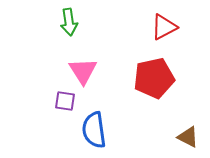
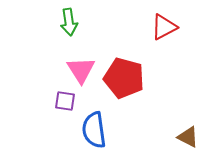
pink triangle: moved 2 px left, 1 px up
red pentagon: moved 30 px left; rotated 27 degrees clockwise
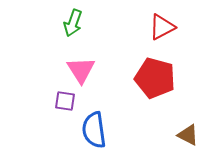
green arrow: moved 4 px right, 1 px down; rotated 28 degrees clockwise
red triangle: moved 2 px left
red pentagon: moved 31 px right
brown triangle: moved 2 px up
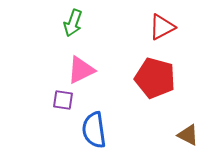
pink triangle: rotated 36 degrees clockwise
purple square: moved 2 px left, 1 px up
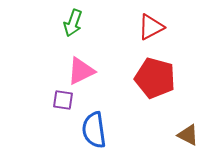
red triangle: moved 11 px left
pink triangle: moved 1 px down
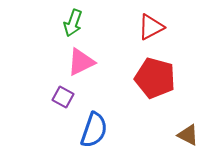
pink triangle: moved 9 px up
purple square: moved 3 px up; rotated 20 degrees clockwise
blue semicircle: rotated 153 degrees counterclockwise
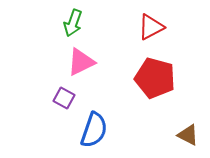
purple square: moved 1 px right, 1 px down
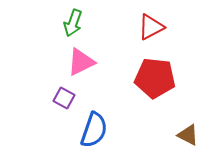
red pentagon: rotated 9 degrees counterclockwise
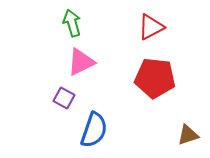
green arrow: moved 1 px left; rotated 144 degrees clockwise
brown triangle: rotated 45 degrees counterclockwise
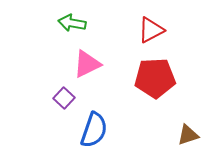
green arrow: rotated 64 degrees counterclockwise
red triangle: moved 3 px down
pink triangle: moved 6 px right, 2 px down
red pentagon: rotated 9 degrees counterclockwise
purple square: rotated 15 degrees clockwise
